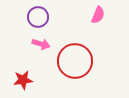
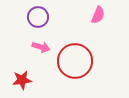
pink arrow: moved 3 px down
red star: moved 1 px left
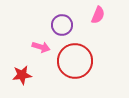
purple circle: moved 24 px right, 8 px down
red star: moved 5 px up
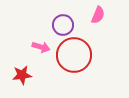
purple circle: moved 1 px right
red circle: moved 1 px left, 6 px up
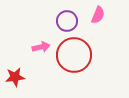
purple circle: moved 4 px right, 4 px up
pink arrow: rotated 30 degrees counterclockwise
red star: moved 7 px left, 2 px down
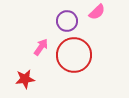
pink semicircle: moved 1 px left, 3 px up; rotated 24 degrees clockwise
pink arrow: rotated 42 degrees counterclockwise
red star: moved 10 px right, 2 px down
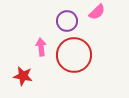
pink arrow: rotated 42 degrees counterclockwise
red star: moved 2 px left, 3 px up; rotated 18 degrees clockwise
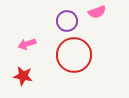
pink semicircle: rotated 24 degrees clockwise
pink arrow: moved 14 px left, 3 px up; rotated 102 degrees counterclockwise
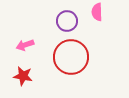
pink semicircle: rotated 108 degrees clockwise
pink arrow: moved 2 px left, 1 px down
red circle: moved 3 px left, 2 px down
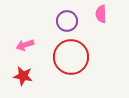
pink semicircle: moved 4 px right, 2 px down
